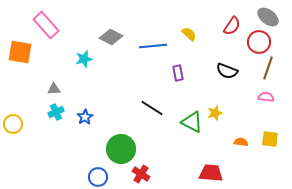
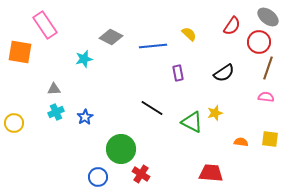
pink rectangle: moved 1 px left; rotated 8 degrees clockwise
black semicircle: moved 3 px left, 2 px down; rotated 55 degrees counterclockwise
yellow circle: moved 1 px right, 1 px up
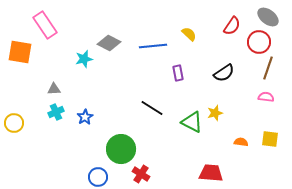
gray diamond: moved 2 px left, 6 px down
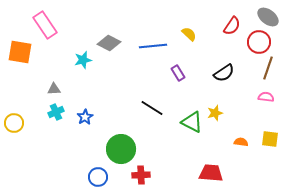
cyan star: moved 1 px left, 1 px down
purple rectangle: rotated 21 degrees counterclockwise
red cross: moved 1 px down; rotated 36 degrees counterclockwise
